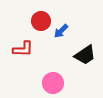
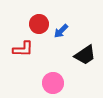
red circle: moved 2 px left, 3 px down
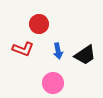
blue arrow: moved 3 px left, 20 px down; rotated 56 degrees counterclockwise
red L-shape: rotated 20 degrees clockwise
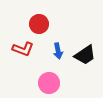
pink circle: moved 4 px left
